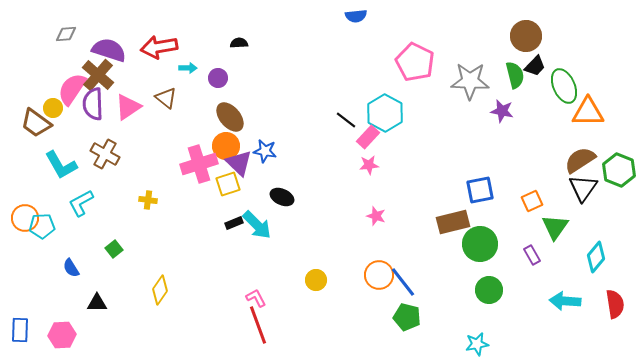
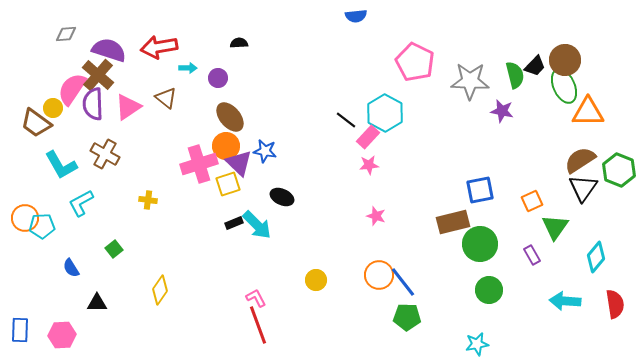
brown circle at (526, 36): moved 39 px right, 24 px down
green pentagon at (407, 317): rotated 12 degrees counterclockwise
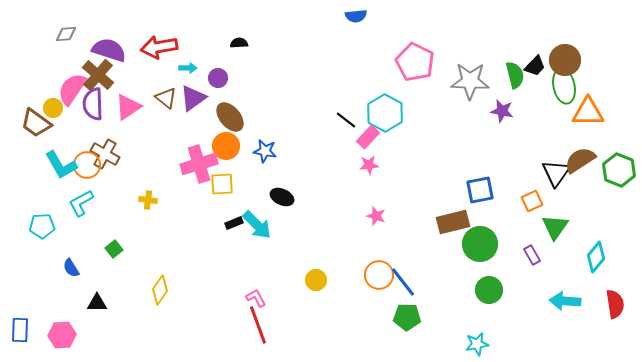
green ellipse at (564, 86): rotated 12 degrees clockwise
purple triangle at (239, 163): moved 46 px left, 65 px up; rotated 40 degrees clockwise
yellow square at (228, 184): moved 6 px left; rotated 15 degrees clockwise
black triangle at (583, 188): moved 27 px left, 15 px up
orange circle at (25, 218): moved 62 px right, 53 px up
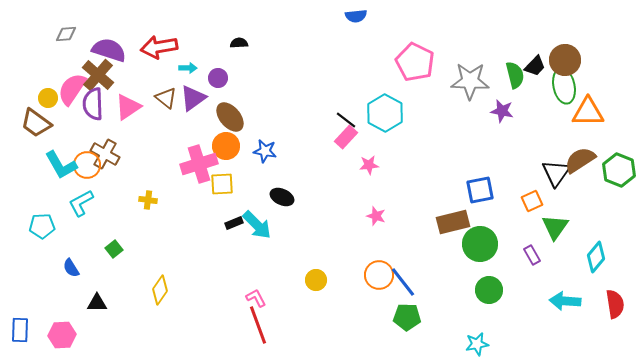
yellow circle at (53, 108): moved 5 px left, 10 px up
pink rectangle at (368, 137): moved 22 px left
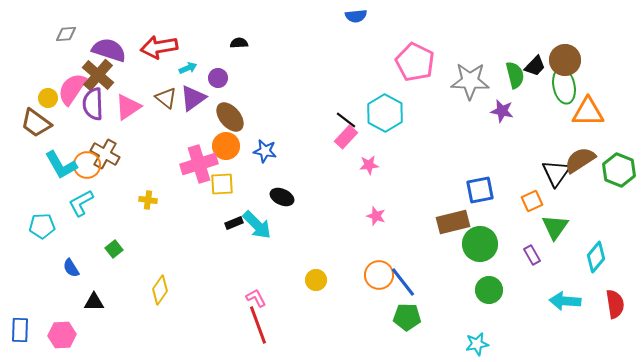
cyan arrow at (188, 68): rotated 24 degrees counterclockwise
black triangle at (97, 303): moved 3 px left, 1 px up
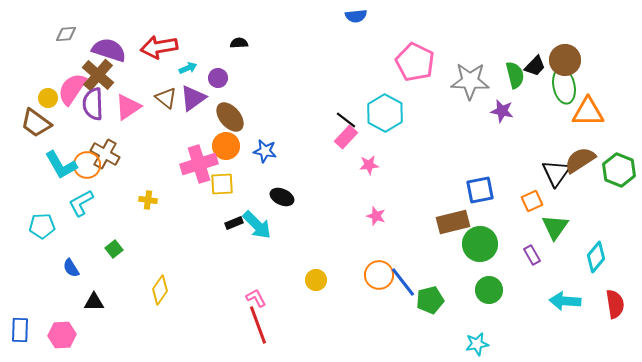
green pentagon at (407, 317): moved 23 px right, 17 px up; rotated 16 degrees counterclockwise
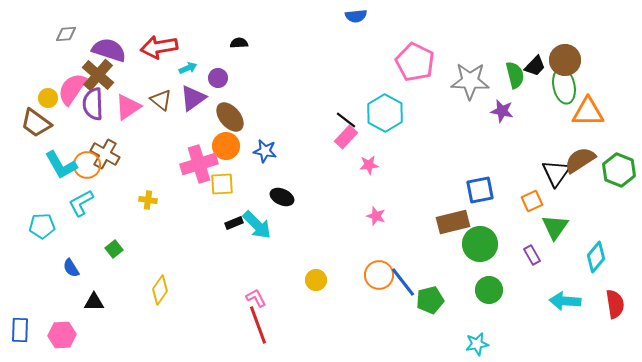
brown triangle at (166, 98): moved 5 px left, 2 px down
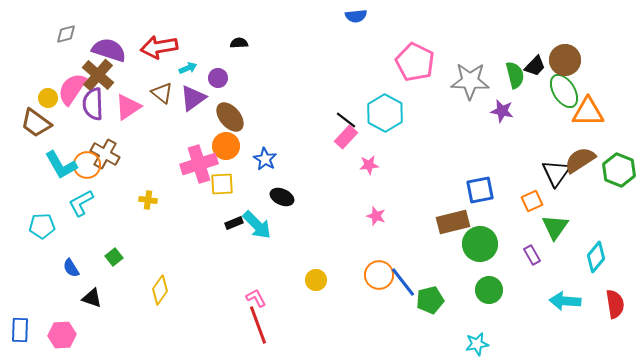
gray diamond at (66, 34): rotated 10 degrees counterclockwise
green ellipse at (564, 86): moved 5 px down; rotated 20 degrees counterclockwise
brown triangle at (161, 100): moved 1 px right, 7 px up
blue star at (265, 151): moved 8 px down; rotated 20 degrees clockwise
green square at (114, 249): moved 8 px down
black triangle at (94, 302): moved 2 px left, 4 px up; rotated 20 degrees clockwise
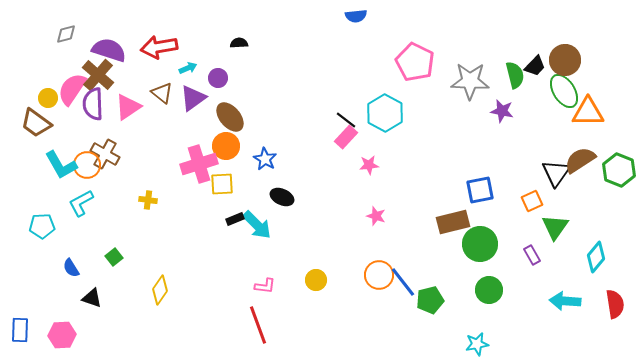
black rectangle at (234, 223): moved 1 px right, 4 px up
pink L-shape at (256, 298): moved 9 px right, 12 px up; rotated 125 degrees clockwise
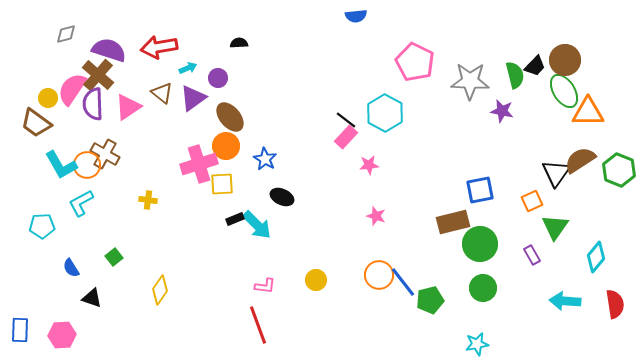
green circle at (489, 290): moved 6 px left, 2 px up
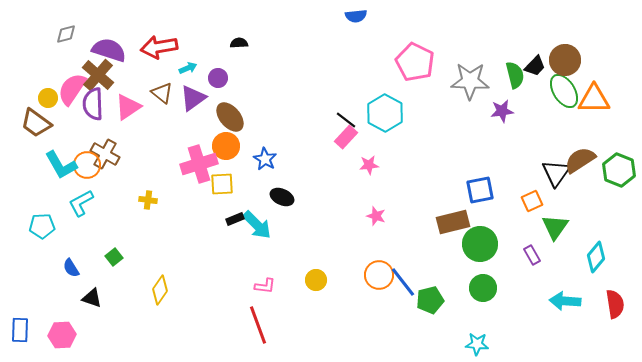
purple star at (502, 111): rotated 20 degrees counterclockwise
orange triangle at (588, 112): moved 6 px right, 13 px up
cyan star at (477, 344): rotated 15 degrees clockwise
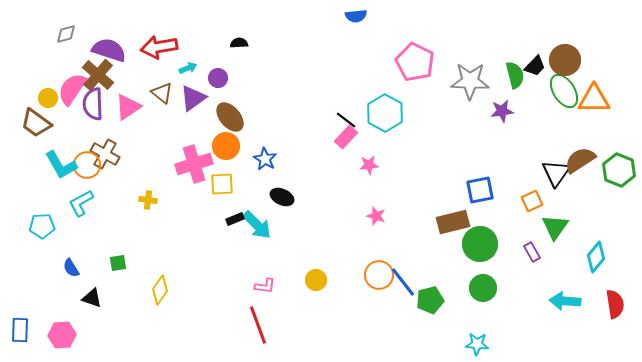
pink cross at (199, 164): moved 5 px left
purple rectangle at (532, 255): moved 3 px up
green square at (114, 257): moved 4 px right, 6 px down; rotated 30 degrees clockwise
